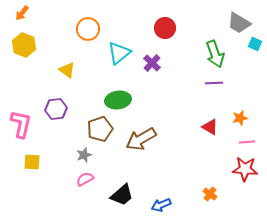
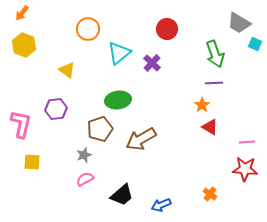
red circle: moved 2 px right, 1 px down
orange star: moved 38 px left, 13 px up; rotated 21 degrees counterclockwise
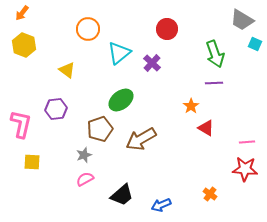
gray trapezoid: moved 3 px right, 3 px up
green ellipse: moved 3 px right; rotated 30 degrees counterclockwise
orange star: moved 11 px left, 1 px down
red triangle: moved 4 px left, 1 px down
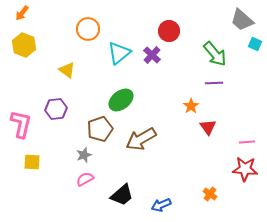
gray trapezoid: rotated 10 degrees clockwise
red circle: moved 2 px right, 2 px down
green arrow: rotated 20 degrees counterclockwise
purple cross: moved 8 px up
red triangle: moved 2 px right, 1 px up; rotated 24 degrees clockwise
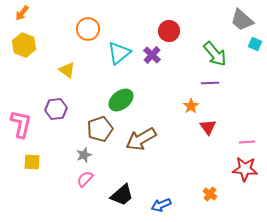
purple line: moved 4 px left
pink semicircle: rotated 18 degrees counterclockwise
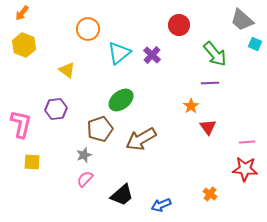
red circle: moved 10 px right, 6 px up
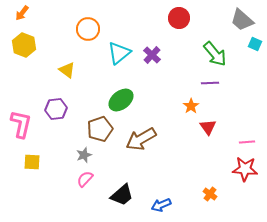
red circle: moved 7 px up
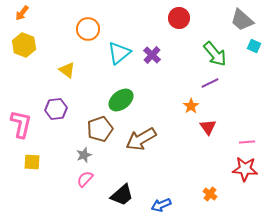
cyan square: moved 1 px left, 2 px down
purple line: rotated 24 degrees counterclockwise
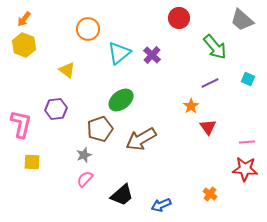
orange arrow: moved 2 px right, 6 px down
cyan square: moved 6 px left, 33 px down
green arrow: moved 7 px up
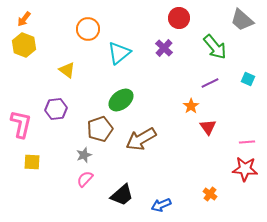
purple cross: moved 12 px right, 7 px up
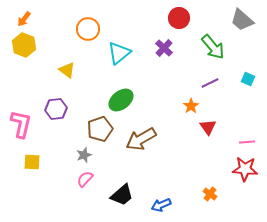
green arrow: moved 2 px left
